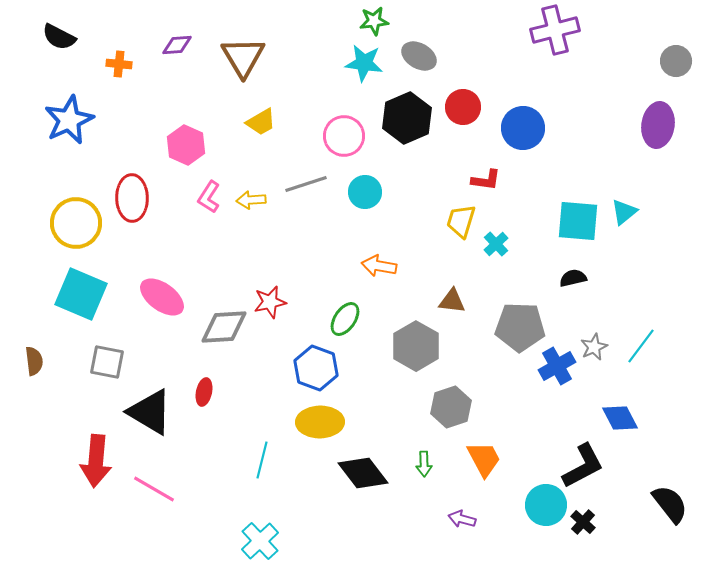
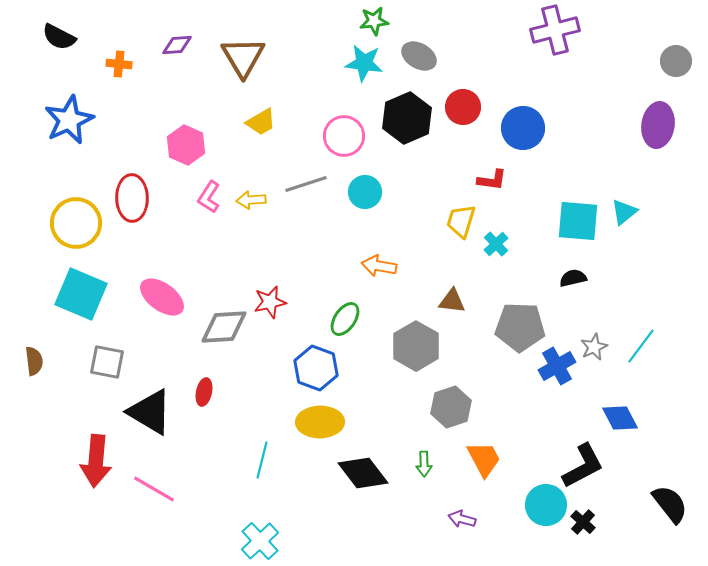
red L-shape at (486, 180): moved 6 px right
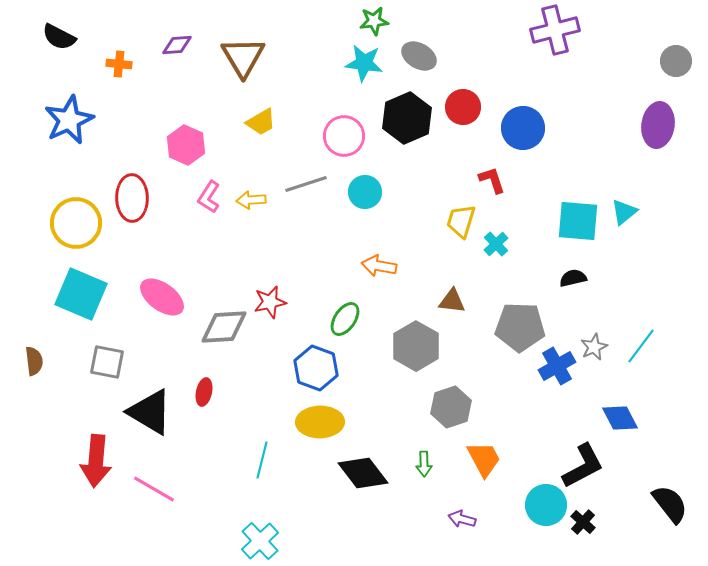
red L-shape at (492, 180): rotated 116 degrees counterclockwise
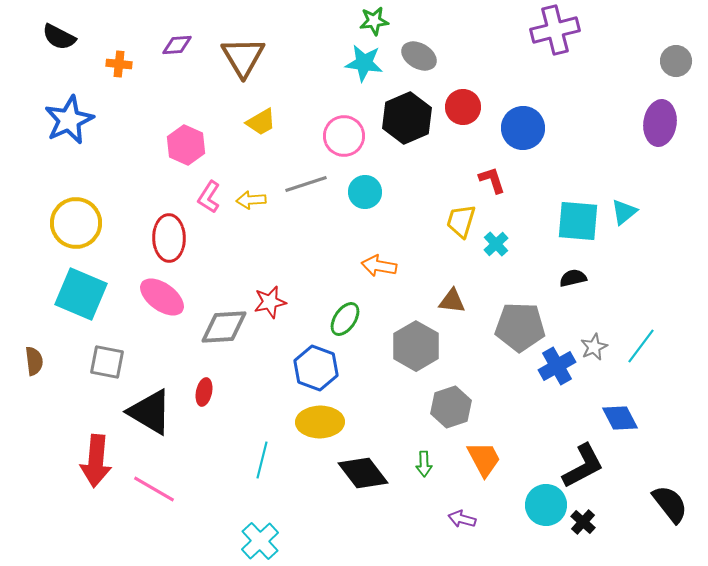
purple ellipse at (658, 125): moved 2 px right, 2 px up
red ellipse at (132, 198): moved 37 px right, 40 px down
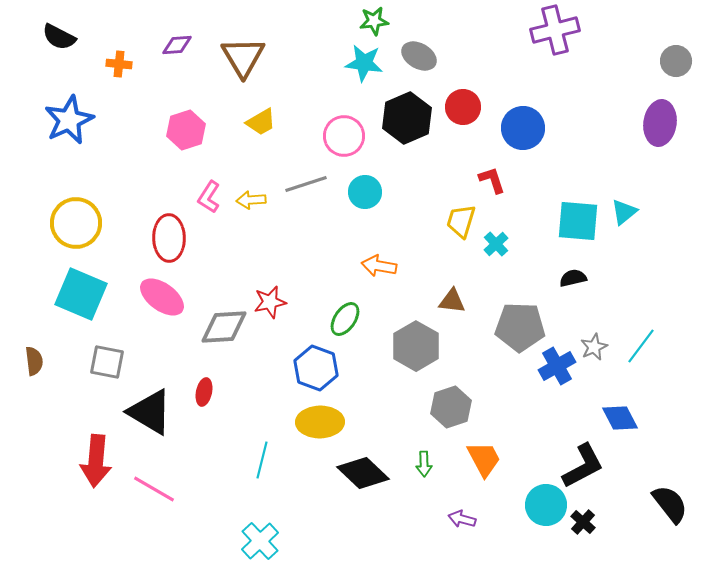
pink hexagon at (186, 145): moved 15 px up; rotated 18 degrees clockwise
black diamond at (363, 473): rotated 9 degrees counterclockwise
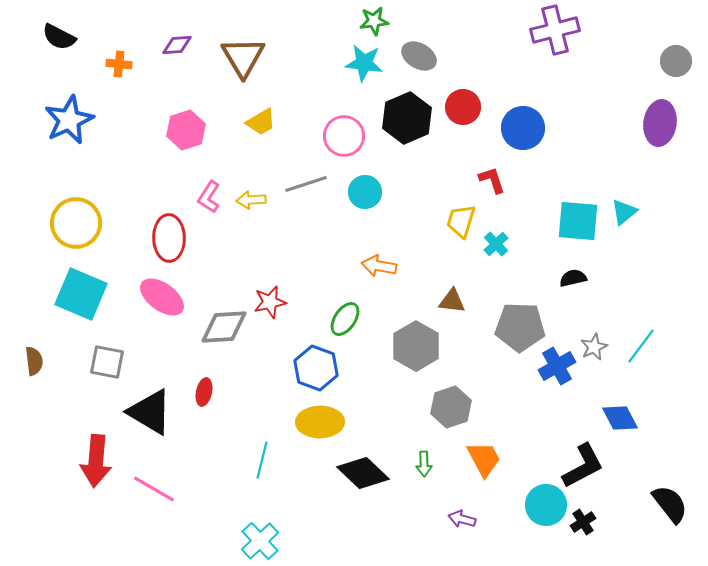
black cross at (583, 522): rotated 15 degrees clockwise
